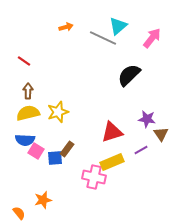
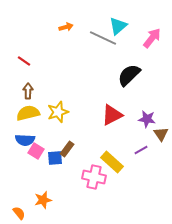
red triangle: moved 17 px up; rotated 10 degrees counterclockwise
yellow rectangle: rotated 65 degrees clockwise
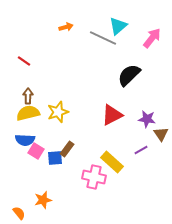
brown arrow: moved 5 px down
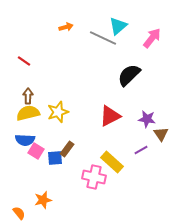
red triangle: moved 2 px left, 1 px down
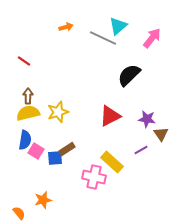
blue semicircle: rotated 84 degrees counterclockwise
brown rectangle: rotated 21 degrees clockwise
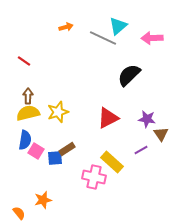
pink arrow: rotated 130 degrees counterclockwise
red triangle: moved 2 px left, 2 px down
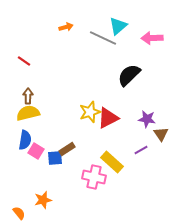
yellow star: moved 32 px right
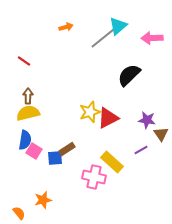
gray line: rotated 64 degrees counterclockwise
purple star: moved 1 px down
pink square: moved 2 px left
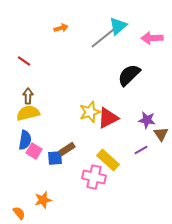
orange arrow: moved 5 px left, 1 px down
yellow rectangle: moved 4 px left, 2 px up
